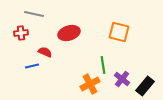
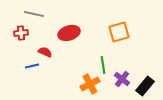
orange square: rotated 30 degrees counterclockwise
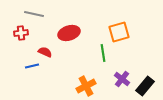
green line: moved 12 px up
orange cross: moved 4 px left, 2 px down
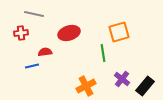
red semicircle: rotated 32 degrees counterclockwise
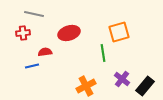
red cross: moved 2 px right
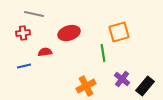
blue line: moved 8 px left
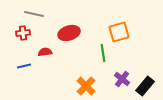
orange cross: rotated 18 degrees counterclockwise
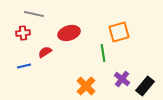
red semicircle: rotated 24 degrees counterclockwise
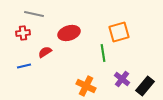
orange cross: rotated 18 degrees counterclockwise
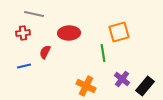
red ellipse: rotated 15 degrees clockwise
red semicircle: rotated 32 degrees counterclockwise
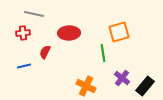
purple cross: moved 1 px up
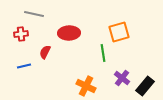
red cross: moved 2 px left, 1 px down
